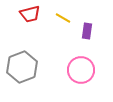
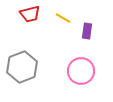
pink circle: moved 1 px down
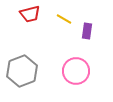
yellow line: moved 1 px right, 1 px down
gray hexagon: moved 4 px down
pink circle: moved 5 px left
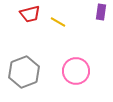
yellow line: moved 6 px left, 3 px down
purple rectangle: moved 14 px right, 19 px up
gray hexagon: moved 2 px right, 1 px down
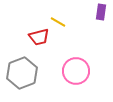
red trapezoid: moved 9 px right, 23 px down
gray hexagon: moved 2 px left, 1 px down
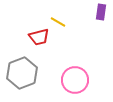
pink circle: moved 1 px left, 9 px down
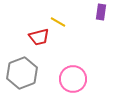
pink circle: moved 2 px left, 1 px up
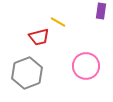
purple rectangle: moved 1 px up
gray hexagon: moved 5 px right
pink circle: moved 13 px right, 13 px up
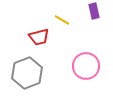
purple rectangle: moved 7 px left; rotated 21 degrees counterclockwise
yellow line: moved 4 px right, 2 px up
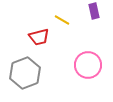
pink circle: moved 2 px right, 1 px up
gray hexagon: moved 2 px left
